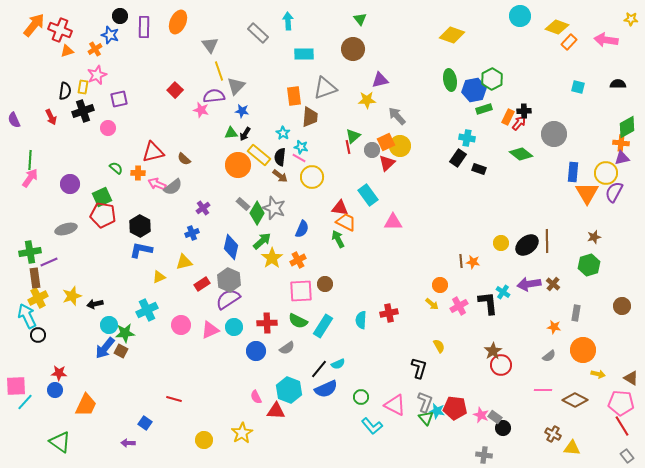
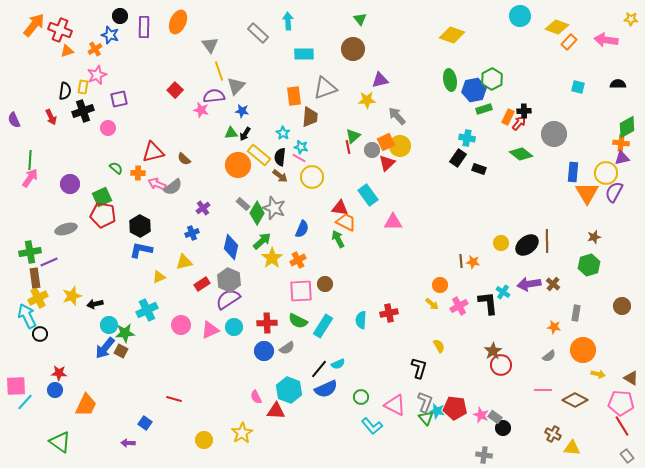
black circle at (38, 335): moved 2 px right, 1 px up
blue circle at (256, 351): moved 8 px right
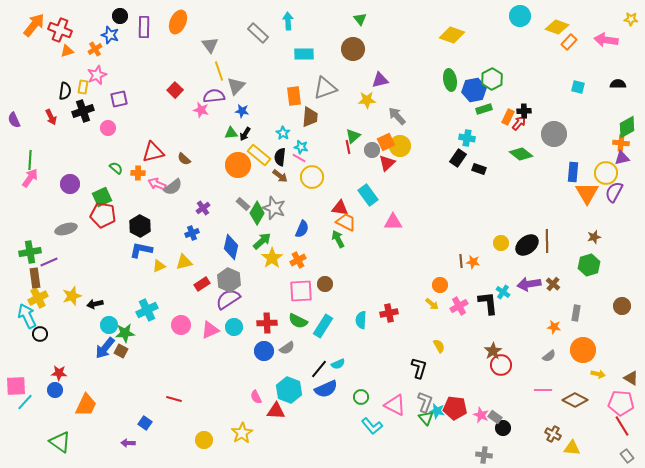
yellow triangle at (159, 277): moved 11 px up
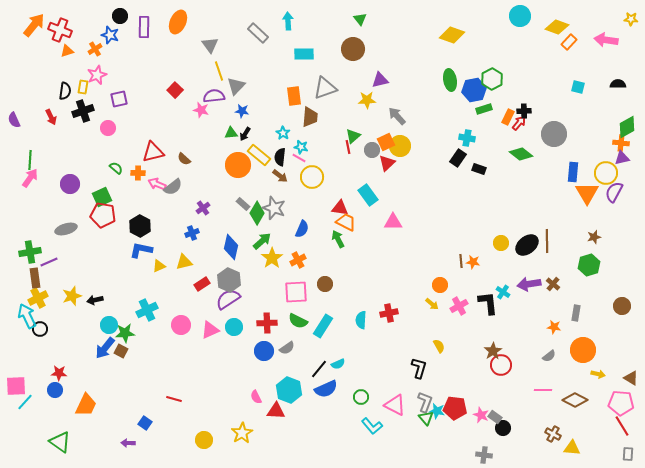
pink square at (301, 291): moved 5 px left, 1 px down
black arrow at (95, 304): moved 4 px up
black circle at (40, 334): moved 5 px up
gray rectangle at (627, 456): moved 1 px right, 2 px up; rotated 40 degrees clockwise
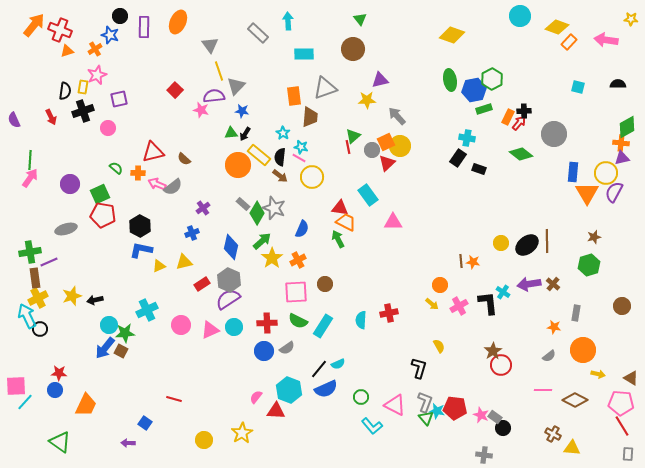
green square at (102, 197): moved 2 px left, 3 px up
pink semicircle at (256, 397): rotated 64 degrees clockwise
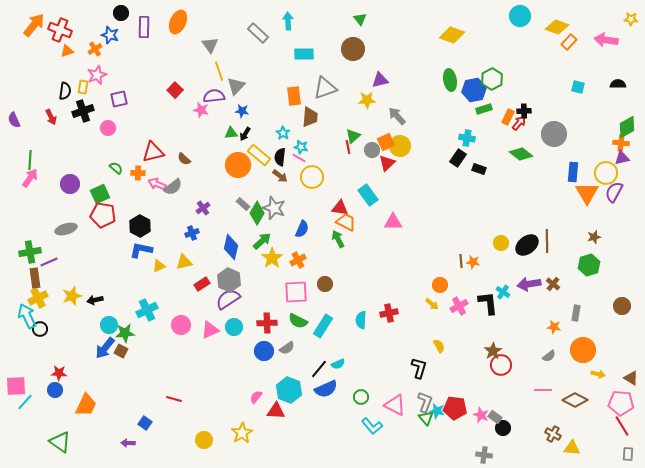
black circle at (120, 16): moved 1 px right, 3 px up
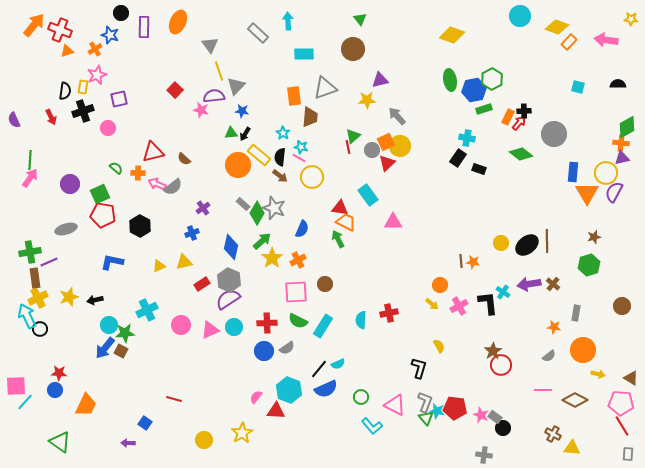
blue L-shape at (141, 250): moved 29 px left, 12 px down
yellow star at (72, 296): moved 3 px left, 1 px down
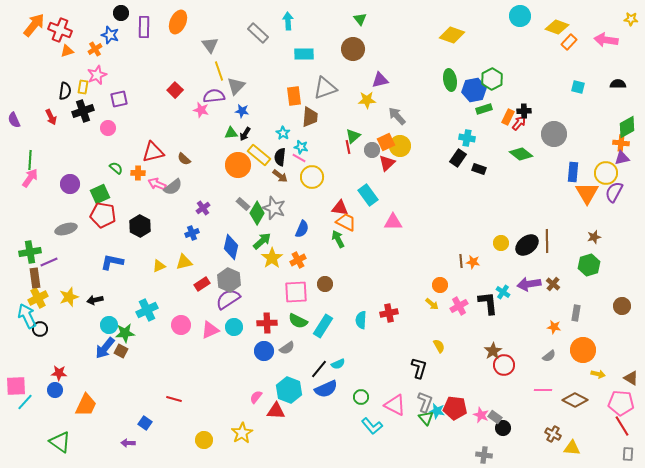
red circle at (501, 365): moved 3 px right
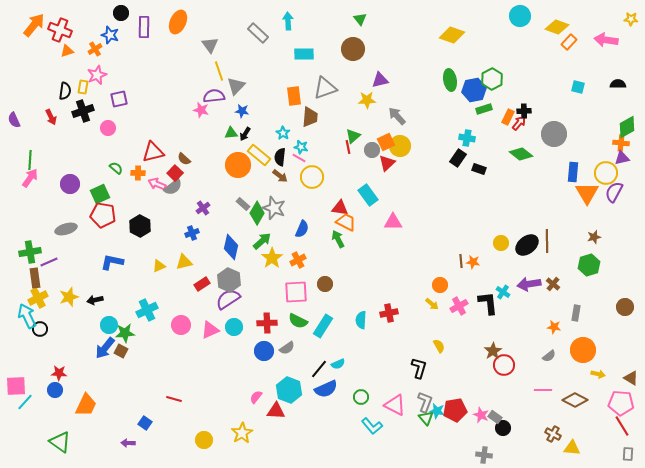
red square at (175, 90): moved 83 px down
brown circle at (622, 306): moved 3 px right, 1 px down
red pentagon at (455, 408): moved 2 px down; rotated 15 degrees counterclockwise
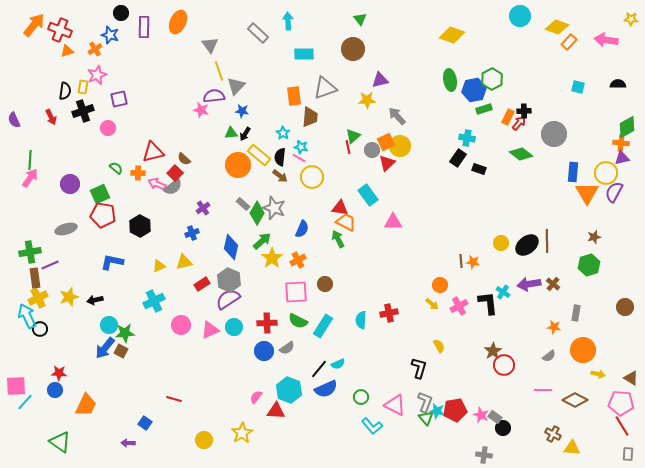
purple line at (49, 262): moved 1 px right, 3 px down
cyan cross at (147, 310): moved 7 px right, 9 px up
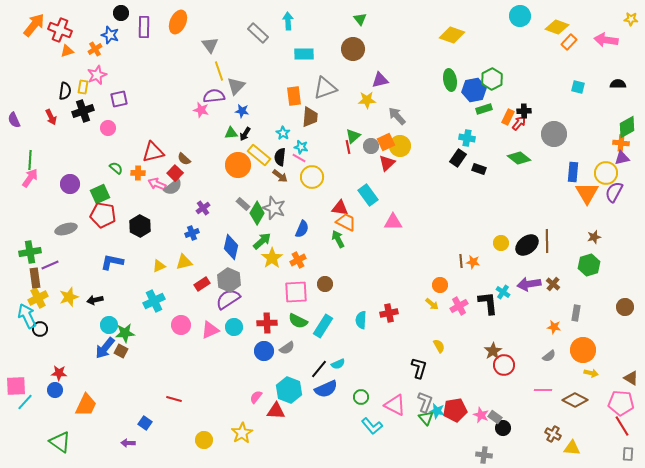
gray circle at (372, 150): moved 1 px left, 4 px up
green diamond at (521, 154): moved 2 px left, 4 px down
yellow arrow at (598, 374): moved 7 px left, 1 px up
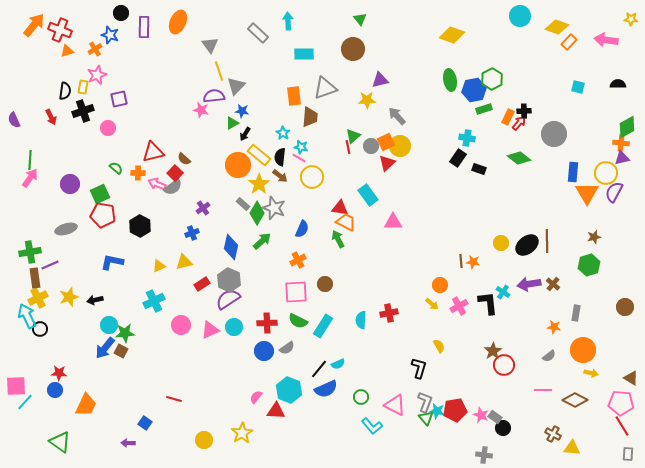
green triangle at (231, 133): moved 1 px right, 10 px up; rotated 24 degrees counterclockwise
yellow star at (272, 258): moved 13 px left, 74 px up
